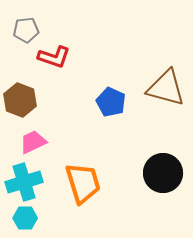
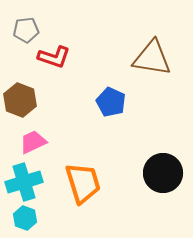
brown triangle: moved 14 px left, 30 px up; rotated 6 degrees counterclockwise
cyan hexagon: rotated 20 degrees clockwise
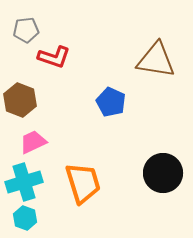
brown triangle: moved 4 px right, 2 px down
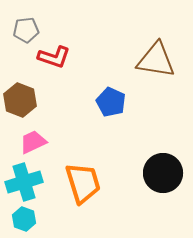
cyan hexagon: moved 1 px left, 1 px down
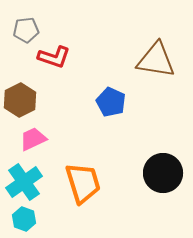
brown hexagon: rotated 12 degrees clockwise
pink trapezoid: moved 3 px up
cyan cross: rotated 18 degrees counterclockwise
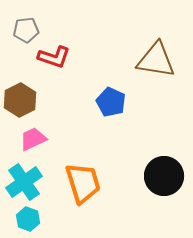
black circle: moved 1 px right, 3 px down
cyan hexagon: moved 4 px right
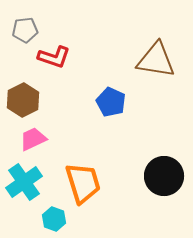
gray pentagon: moved 1 px left
brown hexagon: moved 3 px right
cyan hexagon: moved 26 px right
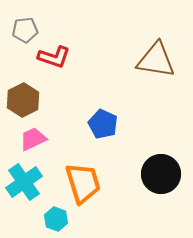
blue pentagon: moved 8 px left, 22 px down
black circle: moved 3 px left, 2 px up
cyan hexagon: moved 2 px right
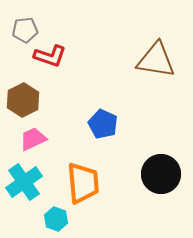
red L-shape: moved 4 px left, 1 px up
orange trapezoid: rotated 12 degrees clockwise
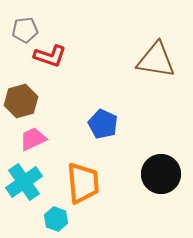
brown hexagon: moved 2 px left, 1 px down; rotated 12 degrees clockwise
